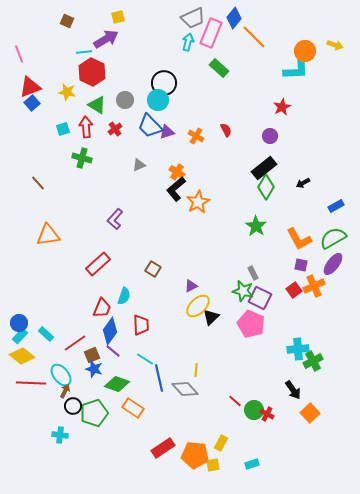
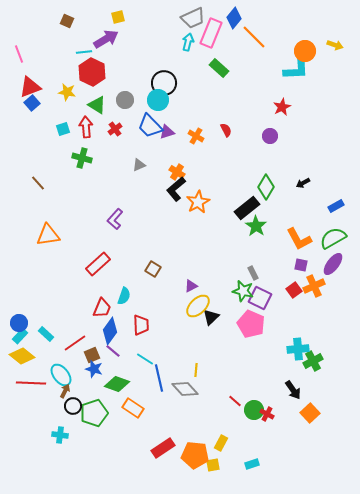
black rectangle at (264, 168): moved 17 px left, 40 px down
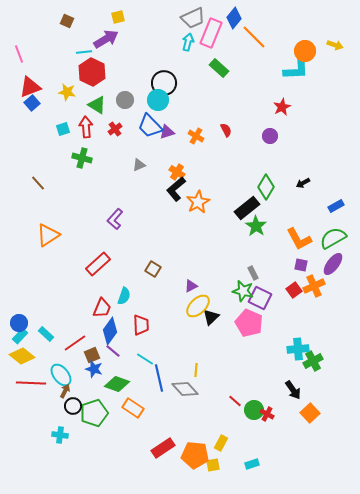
orange triangle at (48, 235): rotated 25 degrees counterclockwise
pink pentagon at (251, 324): moved 2 px left, 1 px up
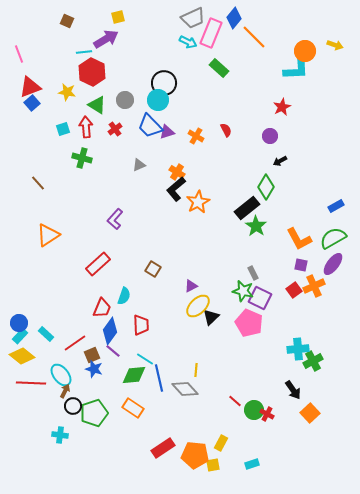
cyan arrow at (188, 42): rotated 102 degrees clockwise
black arrow at (303, 183): moved 23 px left, 22 px up
green diamond at (117, 384): moved 17 px right, 9 px up; rotated 25 degrees counterclockwise
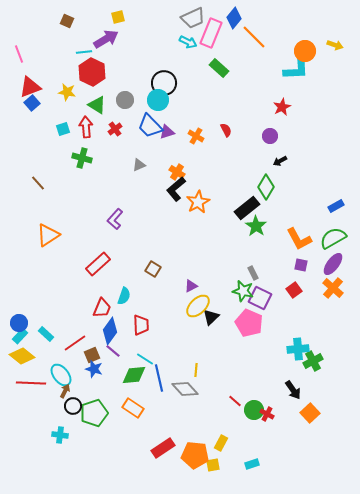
orange cross at (314, 286): moved 19 px right, 2 px down; rotated 25 degrees counterclockwise
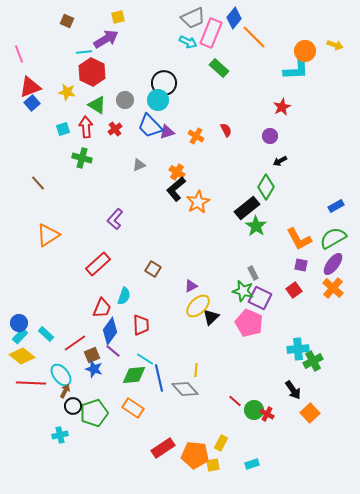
cyan cross at (60, 435): rotated 21 degrees counterclockwise
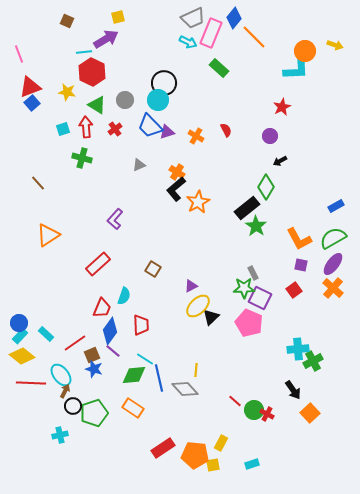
green star at (243, 291): moved 1 px right, 3 px up; rotated 15 degrees counterclockwise
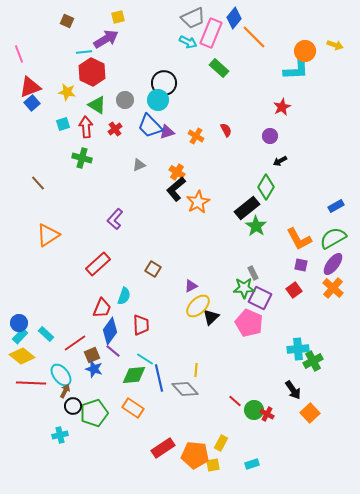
cyan square at (63, 129): moved 5 px up
